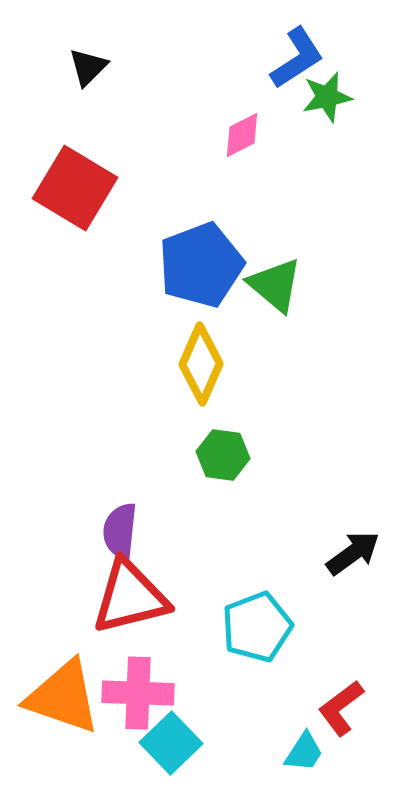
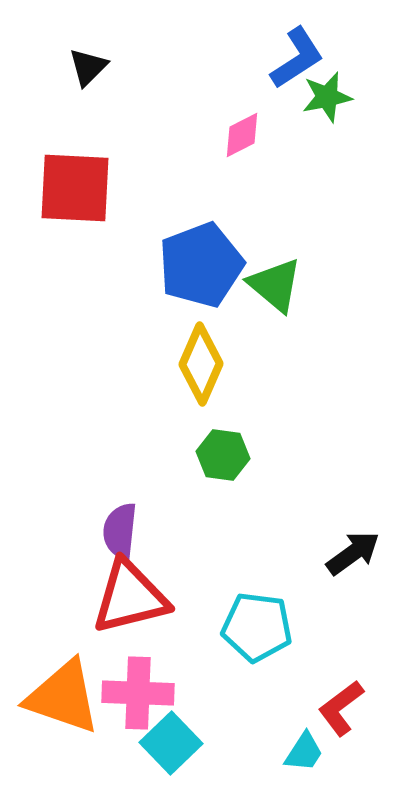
red square: rotated 28 degrees counterclockwise
cyan pentagon: rotated 28 degrees clockwise
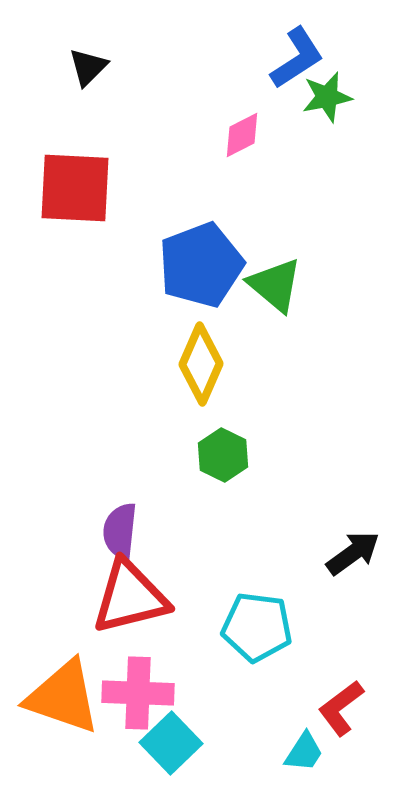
green hexagon: rotated 18 degrees clockwise
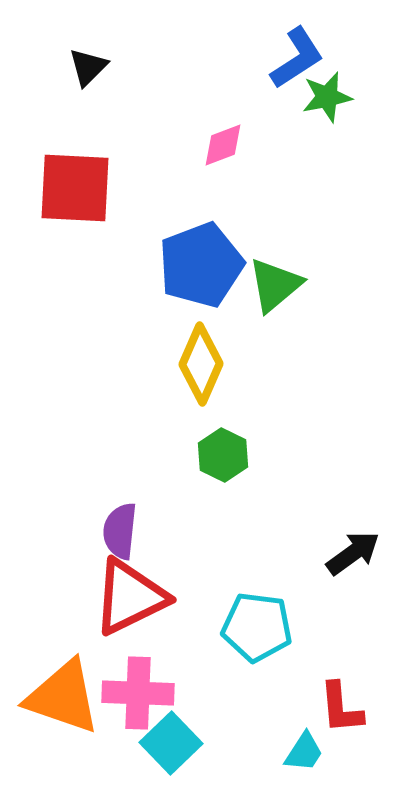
pink diamond: moved 19 px left, 10 px down; rotated 6 degrees clockwise
green triangle: rotated 40 degrees clockwise
red triangle: rotated 12 degrees counterclockwise
red L-shape: rotated 58 degrees counterclockwise
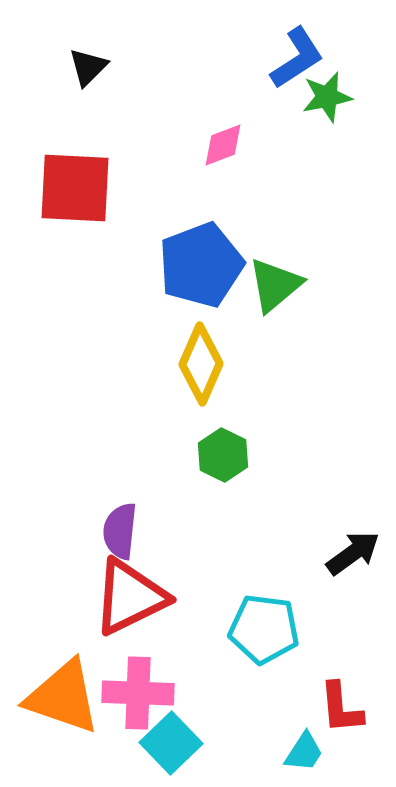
cyan pentagon: moved 7 px right, 2 px down
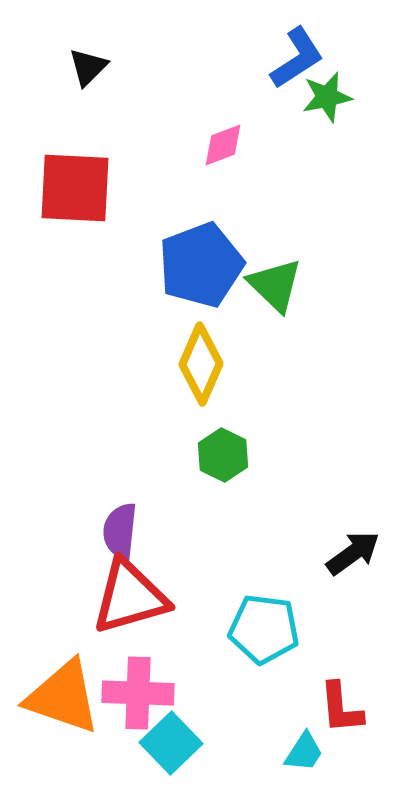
green triangle: rotated 36 degrees counterclockwise
red triangle: rotated 10 degrees clockwise
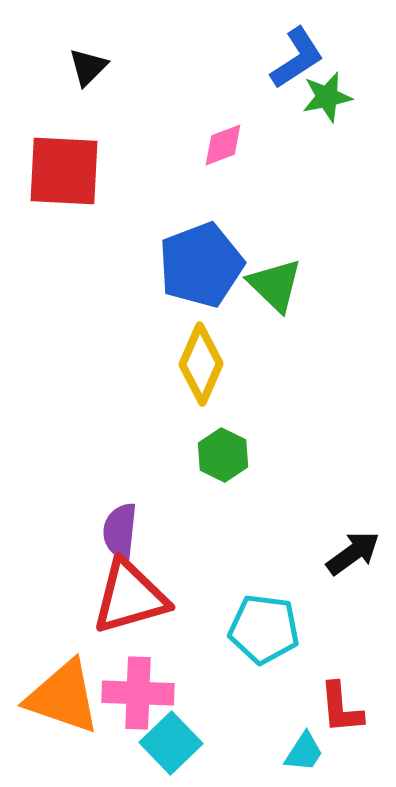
red square: moved 11 px left, 17 px up
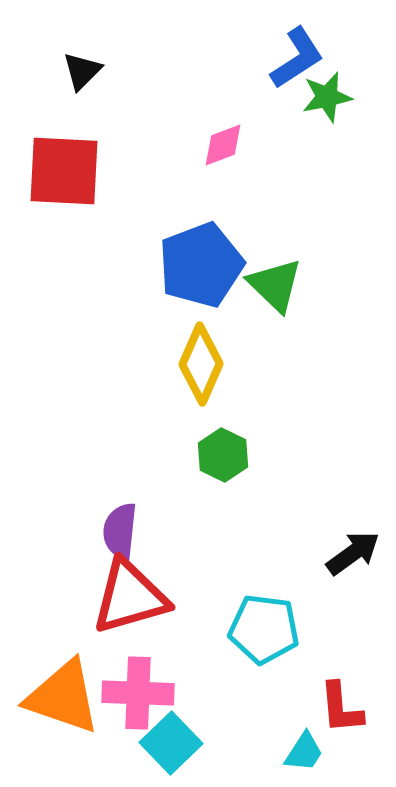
black triangle: moved 6 px left, 4 px down
